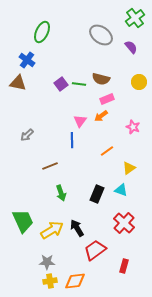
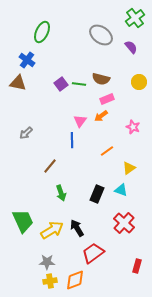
gray arrow: moved 1 px left, 2 px up
brown line: rotated 28 degrees counterclockwise
red trapezoid: moved 2 px left, 3 px down
red rectangle: moved 13 px right
orange diamond: moved 1 px up; rotated 15 degrees counterclockwise
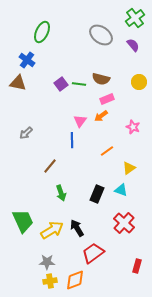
purple semicircle: moved 2 px right, 2 px up
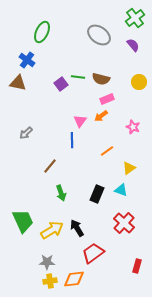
gray ellipse: moved 2 px left
green line: moved 1 px left, 7 px up
orange diamond: moved 1 px left, 1 px up; rotated 15 degrees clockwise
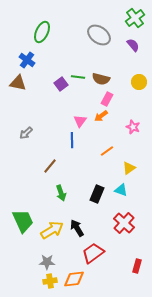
pink rectangle: rotated 40 degrees counterclockwise
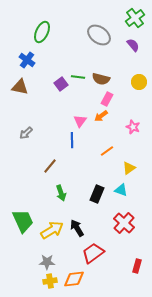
brown triangle: moved 2 px right, 4 px down
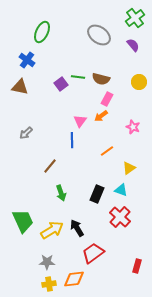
red cross: moved 4 px left, 6 px up
yellow cross: moved 1 px left, 3 px down
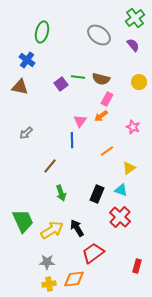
green ellipse: rotated 10 degrees counterclockwise
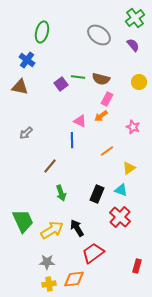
pink triangle: rotated 40 degrees counterclockwise
